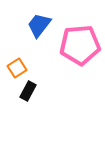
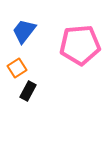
blue trapezoid: moved 15 px left, 6 px down
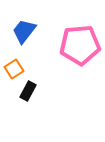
orange square: moved 3 px left, 1 px down
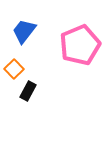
pink pentagon: rotated 18 degrees counterclockwise
orange square: rotated 12 degrees counterclockwise
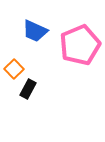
blue trapezoid: moved 11 px right; rotated 104 degrees counterclockwise
black rectangle: moved 2 px up
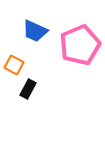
orange square: moved 4 px up; rotated 18 degrees counterclockwise
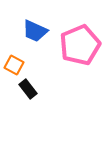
black rectangle: rotated 66 degrees counterclockwise
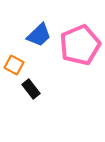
blue trapezoid: moved 4 px right, 4 px down; rotated 68 degrees counterclockwise
black rectangle: moved 3 px right
